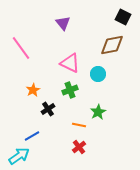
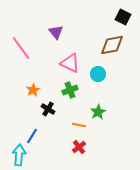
purple triangle: moved 7 px left, 9 px down
black cross: rotated 24 degrees counterclockwise
blue line: rotated 28 degrees counterclockwise
cyan arrow: moved 1 px up; rotated 50 degrees counterclockwise
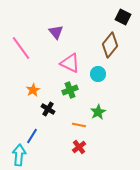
brown diamond: moved 2 px left; rotated 40 degrees counterclockwise
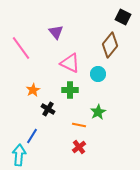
green cross: rotated 21 degrees clockwise
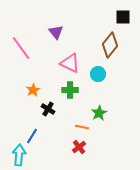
black square: rotated 28 degrees counterclockwise
green star: moved 1 px right, 1 px down
orange line: moved 3 px right, 2 px down
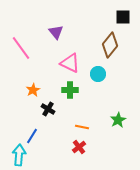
green star: moved 19 px right, 7 px down
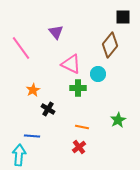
pink triangle: moved 1 px right, 1 px down
green cross: moved 8 px right, 2 px up
blue line: rotated 63 degrees clockwise
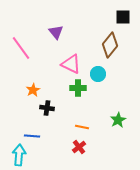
black cross: moved 1 px left, 1 px up; rotated 24 degrees counterclockwise
